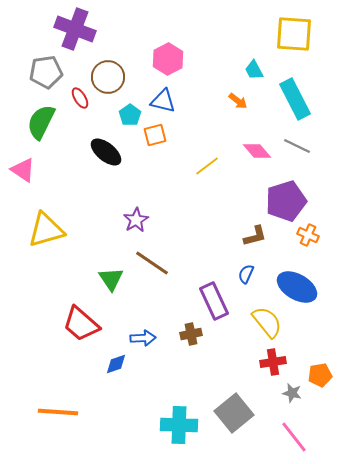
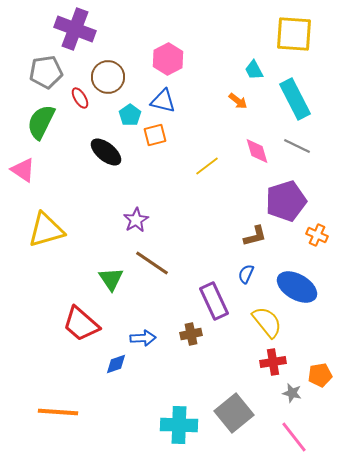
pink diamond: rotated 24 degrees clockwise
orange cross: moved 9 px right
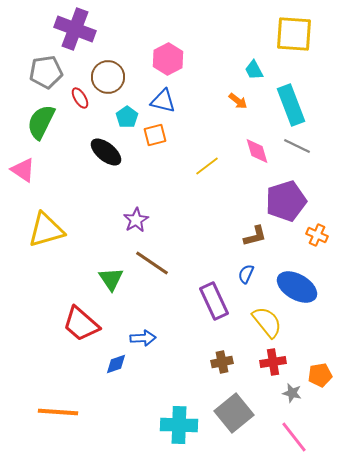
cyan rectangle: moved 4 px left, 6 px down; rotated 6 degrees clockwise
cyan pentagon: moved 3 px left, 2 px down
brown cross: moved 31 px right, 28 px down
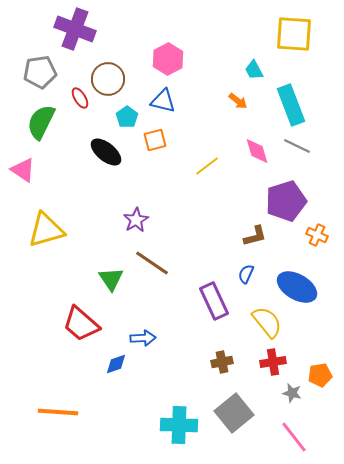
gray pentagon: moved 6 px left
brown circle: moved 2 px down
orange square: moved 5 px down
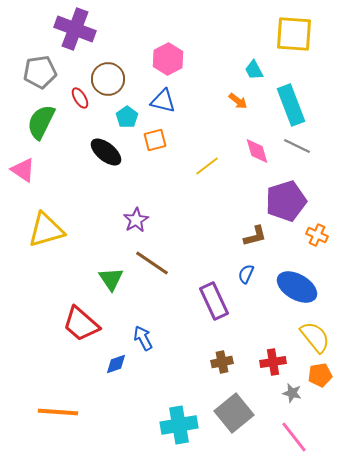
yellow semicircle: moved 48 px right, 15 px down
blue arrow: rotated 115 degrees counterclockwise
cyan cross: rotated 12 degrees counterclockwise
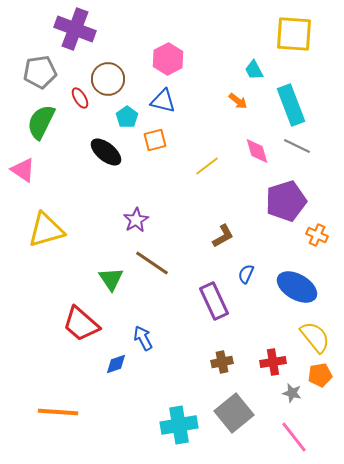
brown L-shape: moved 32 px left; rotated 15 degrees counterclockwise
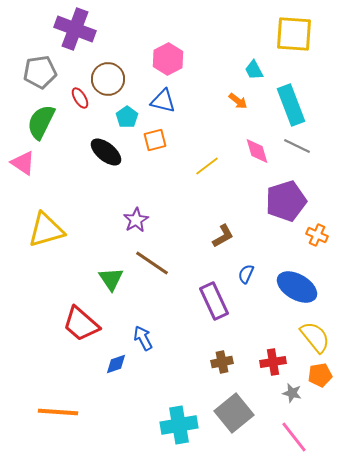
pink triangle: moved 7 px up
